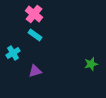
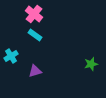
cyan cross: moved 2 px left, 3 px down
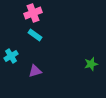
pink cross: moved 1 px left, 1 px up; rotated 30 degrees clockwise
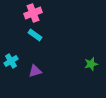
cyan cross: moved 5 px down
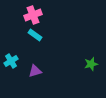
pink cross: moved 2 px down
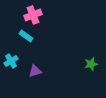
cyan rectangle: moved 9 px left, 1 px down
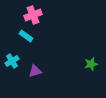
cyan cross: moved 1 px right
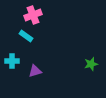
cyan cross: rotated 32 degrees clockwise
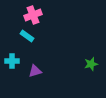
cyan rectangle: moved 1 px right
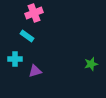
pink cross: moved 1 px right, 2 px up
cyan cross: moved 3 px right, 2 px up
